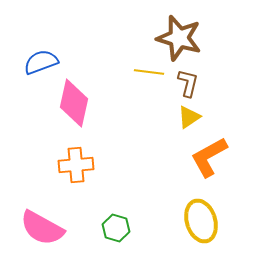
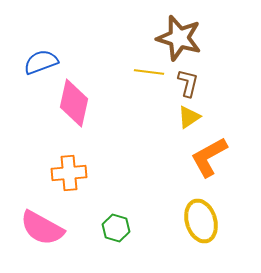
orange cross: moved 7 px left, 8 px down
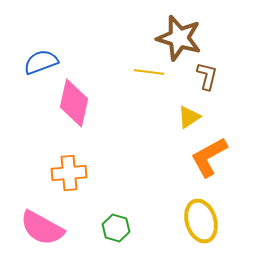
brown L-shape: moved 19 px right, 7 px up
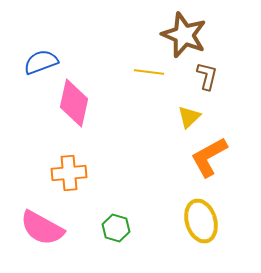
brown star: moved 5 px right, 3 px up; rotated 6 degrees clockwise
yellow triangle: rotated 10 degrees counterclockwise
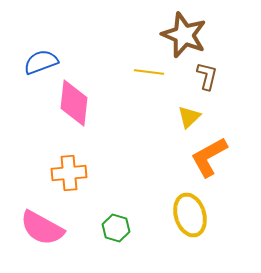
pink diamond: rotated 6 degrees counterclockwise
yellow ellipse: moved 11 px left, 6 px up
